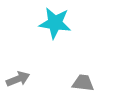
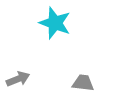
cyan star: rotated 12 degrees clockwise
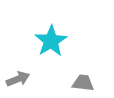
cyan star: moved 4 px left, 18 px down; rotated 20 degrees clockwise
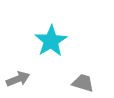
gray trapezoid: rotated 10 degrees clockwise
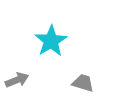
gray arrow: moved 1 px left, 1 px down
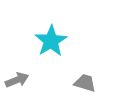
gray trapezoid: moved 2 px right
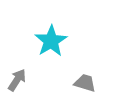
gray arrow: rotated 35 degrees counterclockwise
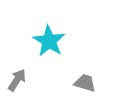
cyan star: moved 2 px left; rotated 8 degrees counterclockwise
